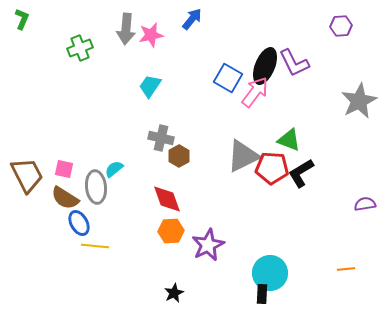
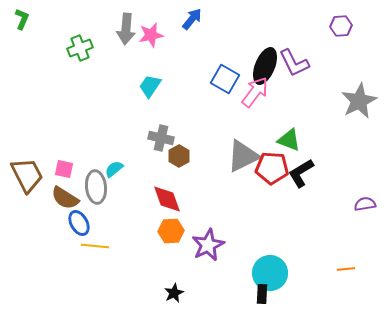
blue square: moved 3 px left, 1 px down
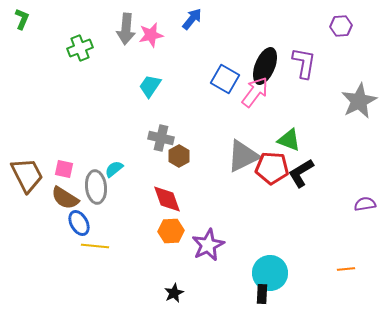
purple L-shape: moved 10 px right; rotated 144 degrees counterclockwise
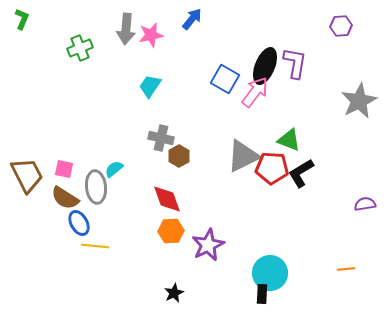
purple L-shape: moved 9 px left
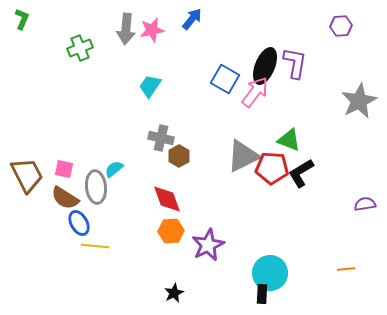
pink star: moved 1 px right, 5 px up
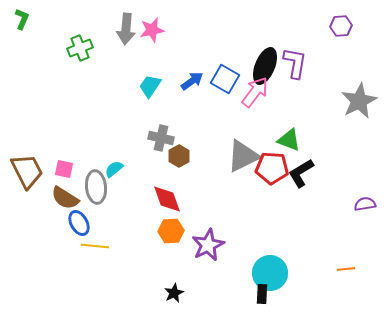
blue arrow: moved 62 px down; rotated 15 degrees clockwise
brown trapezoid: moved 4 px up
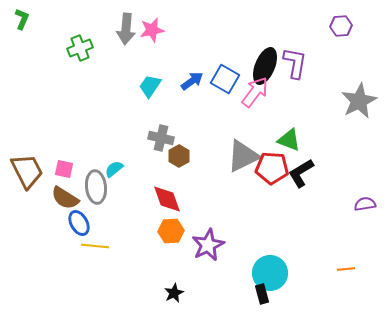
black rectangle: rotated 18 degrees counterclockwise
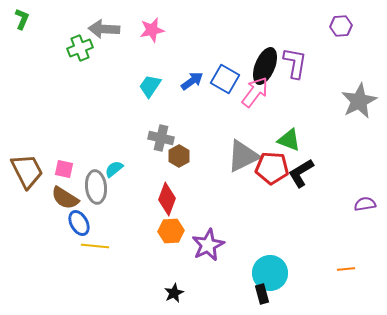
gray arrow: moved 22 px left; rotated 88 degrees clockwise
red diamond: rotated 40 degrees clockwise
